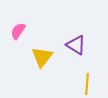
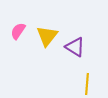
purple triangle: moved 1 px left, 2 px down
yellow triangle: moved 5 px right, 21 px up
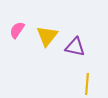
pink semicircle: moved 1 px left, 1 px up
purple triangle: rotated 20 degrees counterclockwise
